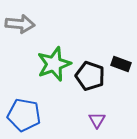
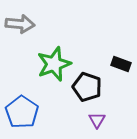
black pentagon: moved 3 px left, 11 px down
blue pentagon: moved 2 px left, 3 px up; rotated 24 degrees clockwise
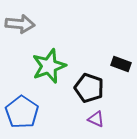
green star: moved 5 px left, 2 px down
black pentagon: moved 2 px right, 1 px down
purple triangle: moved 1 px left, 1 px up; rotated 36 degrees counterclockwise
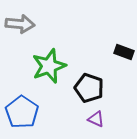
black rectangle: moved 3 px right, 12 px up
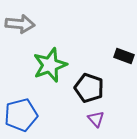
black rectangle: moved 4 px down
green star: moved 1 px right, 1 px up
blue pentagon: moved 1 px left, 3 px down; rotated 24 degrees clockwise
purple triangle: rotated 24 degrees clockwise
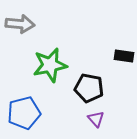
black rectangle: rotated 12 degrees counterclockwise
green star: rotated 8 degrees clockwise
black pentagon: rotated 8 degrees counterclockwise
blue pentagon: moved 3 px right, 2 px up
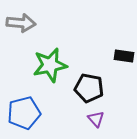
gray arrow: moved 1 px right, 1 px up
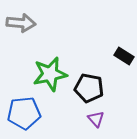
black rectangle: rotated 24 degrees clockwise
green star: moved 9 px down
blue pentagon: rotated 8 degrees clockwise
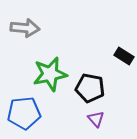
gray arrow: moved 4 px right, 5 px down
black pentagon: moved 1 px right
